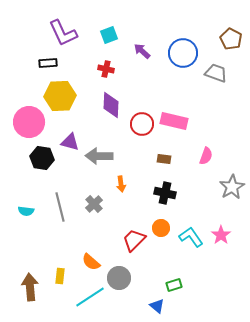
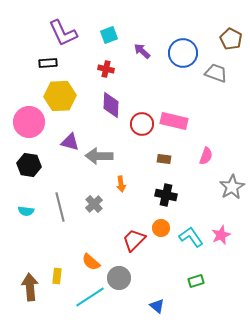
black hexagon: moved 13 px left, 7 px down
black cross: moved 1 px right, 2 px down
pink star: rotated 12 degrees clockwise
yellow rectangle: moved 3 px left
green rectangle: moved 22 px right, 4 px up
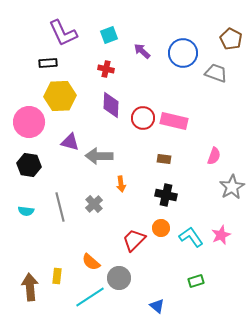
red circle: moved 1 px right, 6 px up
pink semicircle: moved 8 px right
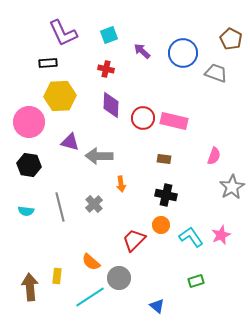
orange circle: moved 3 px up
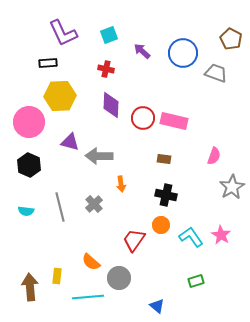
black hexagon: rotated 15 degrees clockwise
pink star: rotated 18 degrees counterclockwise
red trapezoid: rotated 10 degrees counterclockwise
cyan line: moved 2 px left; rotated 28 degrees clockwise
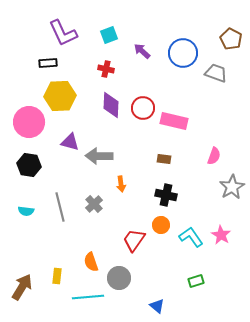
red circle: moved 10 px up
black hexagon: rotated 15 degrees counterclockwise
orange semicircle: rotated 30 degrees clockwise
brown arrow: moved 8 px left; rotated 36 degrees clockwise
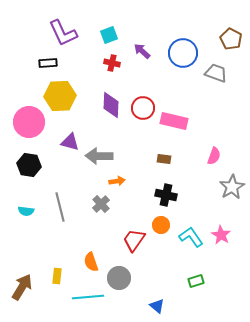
red cross: moved 6 px right, 6 px up
orange arrow: moved 4 px left, 3 px up; rotated 91 degrees counterclockwise
gray cross: moved 7 px right
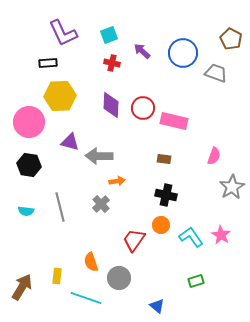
cyan line: moved 2 px left, 1 px down; rotated 24 degrees clockwise
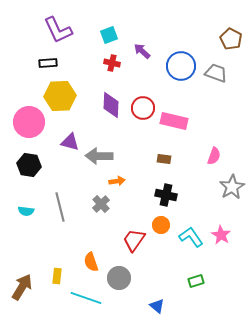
purple L-shape: moved 5 px left, 3 px up
blue circle: moved 2 px left, 13 px down
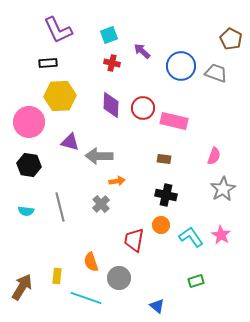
gray star: moved 9 px left, 2 px down
red trapezoid: rotated 25 degrees counterclockwise
